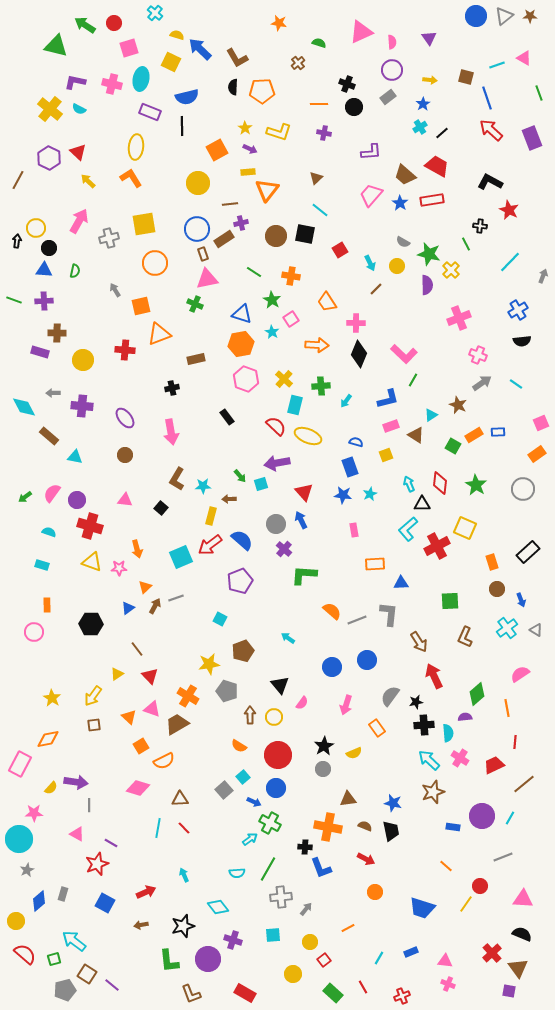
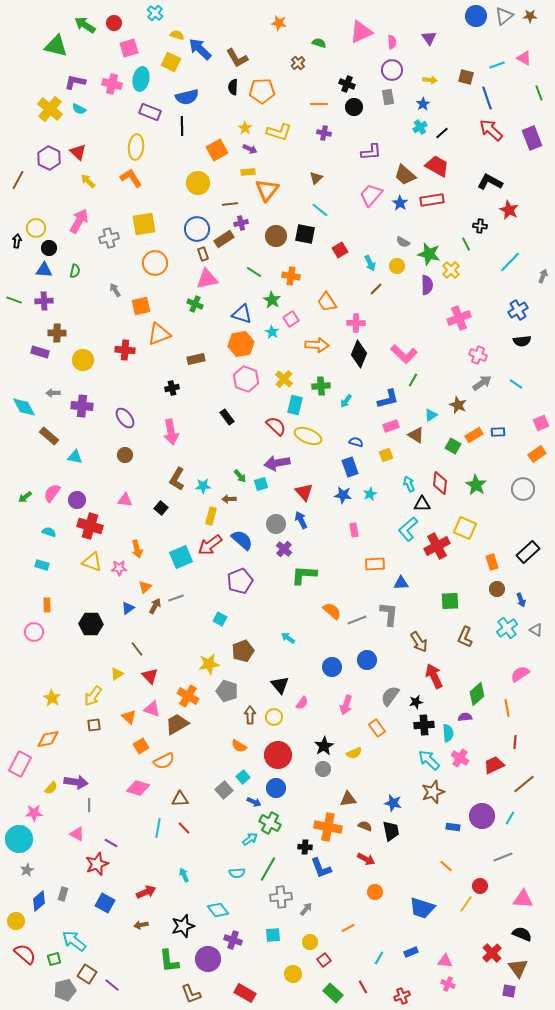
gray rectangle at (388, 97): rotated 63 degrees counterclockwise
cyan diamond at (218, 907): moved 3 px down
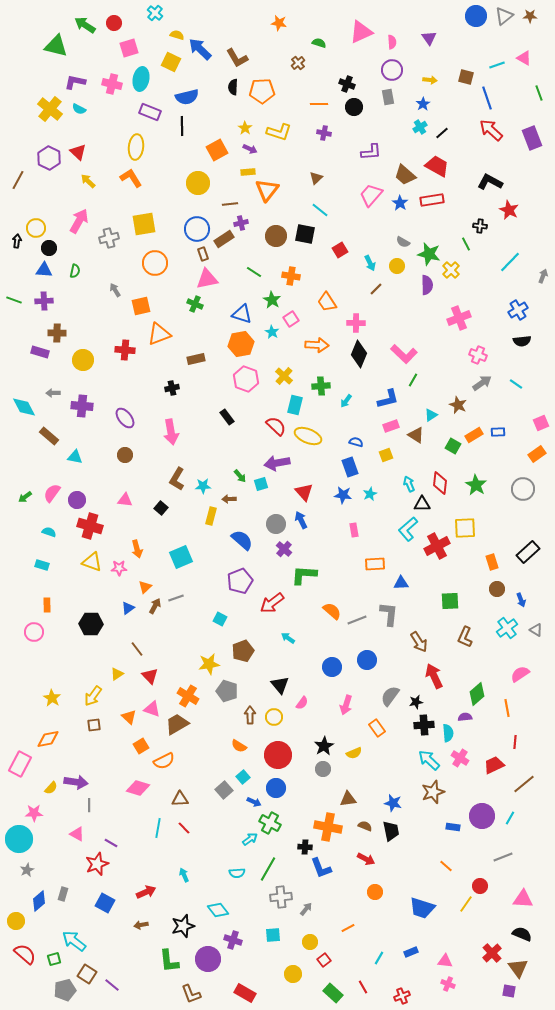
yellow cross at (284, 379): moved 3 px up
yellow square at (465, 528): rotated 25 degrees counterclockwise
red arrow at (210, 545): moved 62 px right, 58 px down
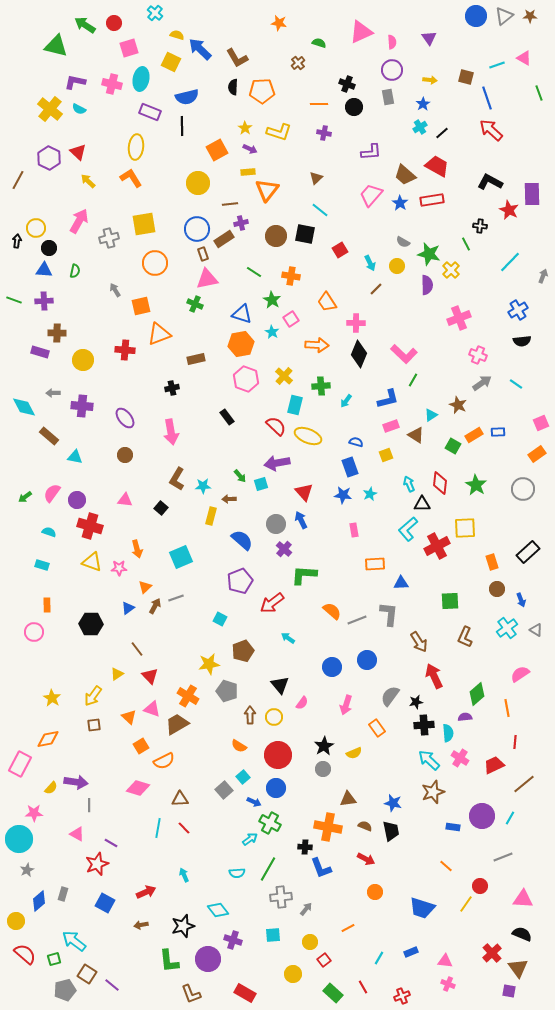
purple rectangle at (532, 138): moved 56 px down; rotated 20 degrees clockwise
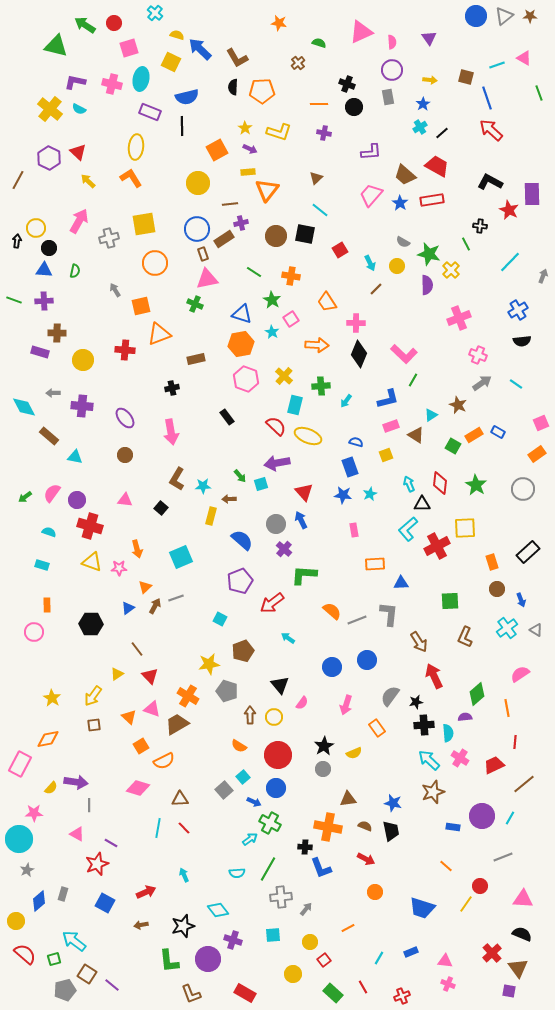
blue rectangle at (498, 432): rotated 32 degrees clockwise
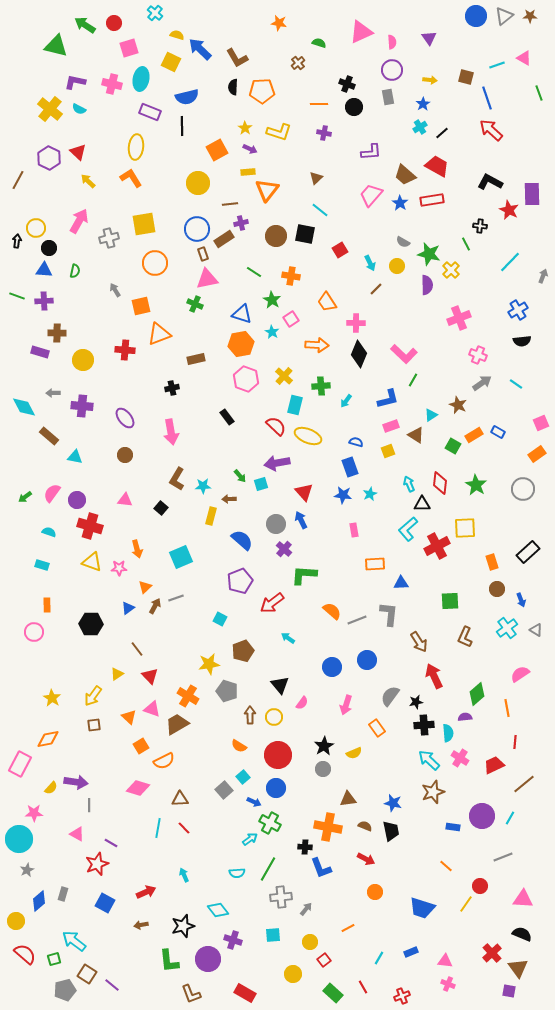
green line at (14, 300): moved 3 px right, 4 px up
yellow square at (386, 455): moved 2 px right, 4 px up
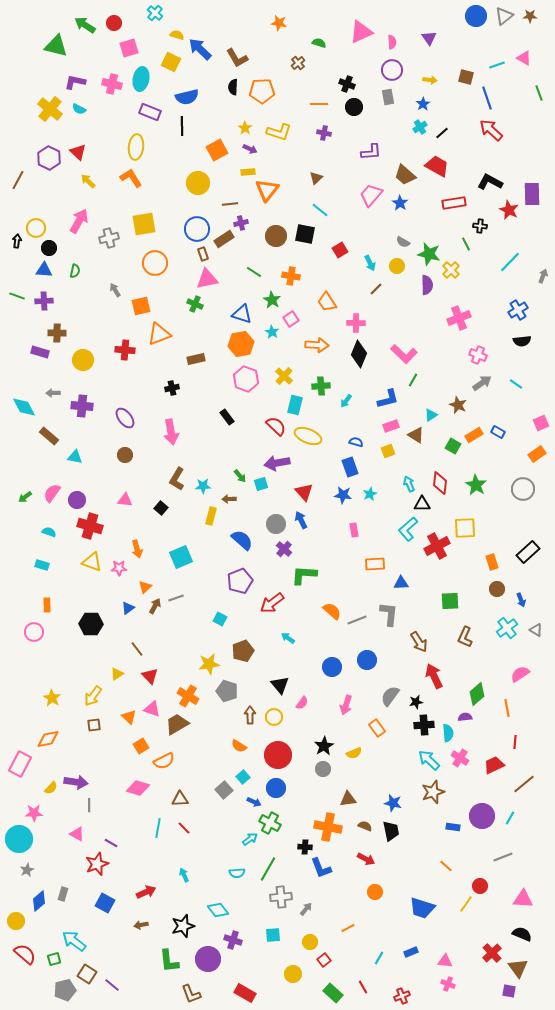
red rectangle at (432, 200): moved 22 px right, 3 px down
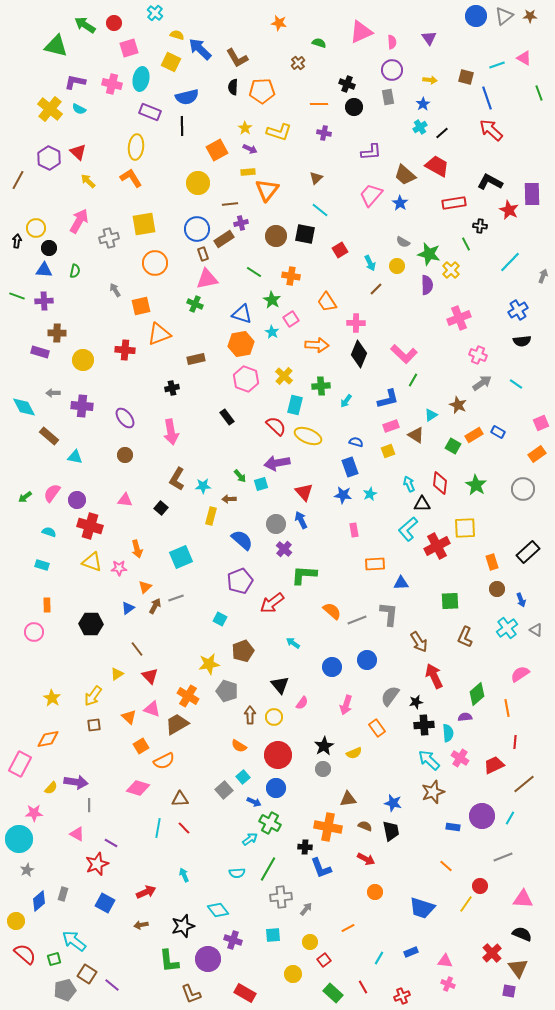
cyan arrow at (288, 638): moved 5 px right, 5 px down
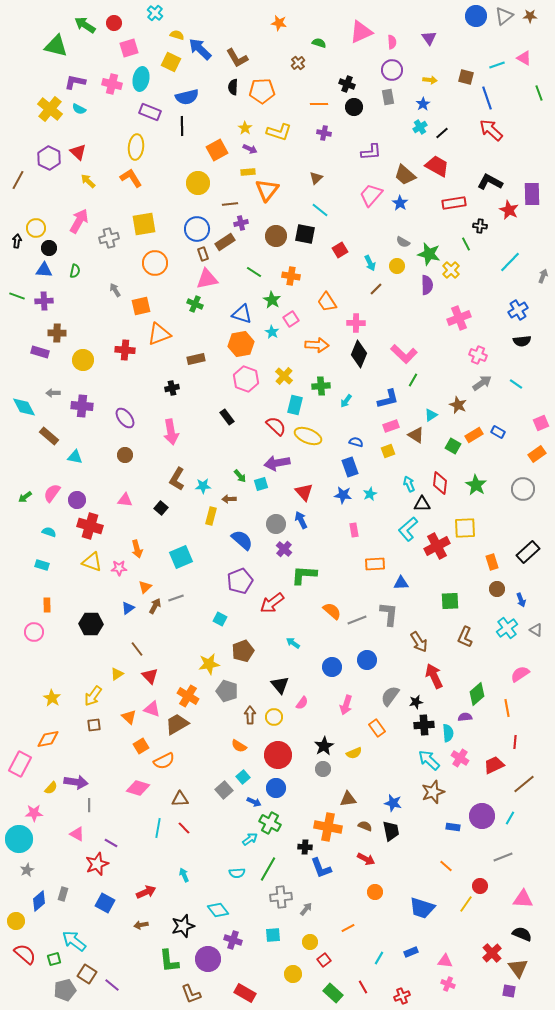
brown rectangle at (224, 239): moved 1 px right, 3 px down
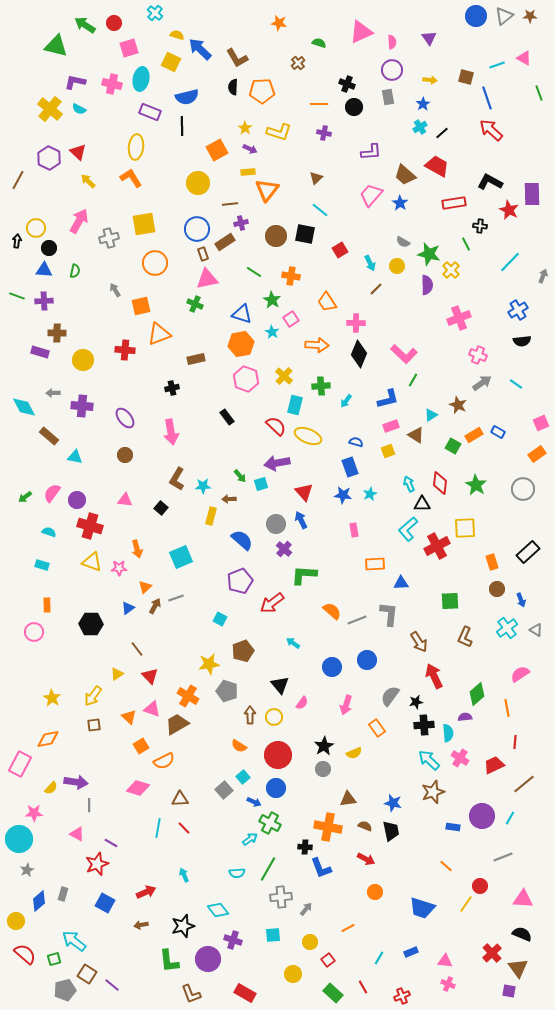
red square at (324, 960): moved 4 px right
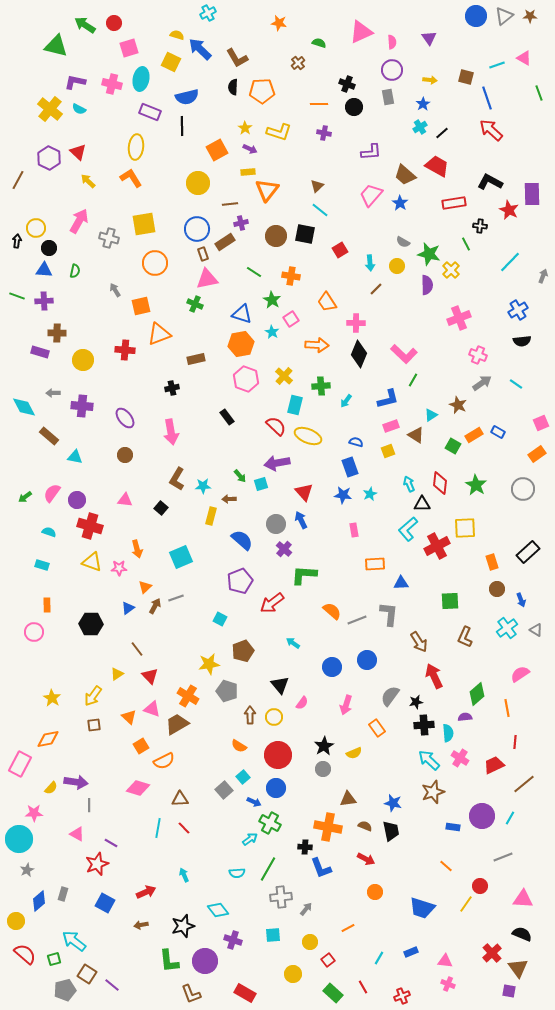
cyan cross at (155, 13): moved 53 px right; rotated 21 degrees clockwise
brown triangle at (316, 178): moved 1 px right, 8 px down
gray cross at (109, 238): rotated 30 degrees clockwise
cyan arrow at (370, 263): rotated 21 degrees clockwise
purple circle at (208, 959): moved 3 px left, 2 px down
